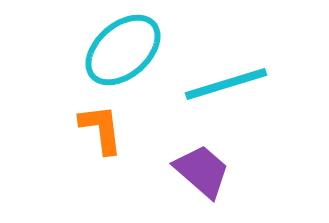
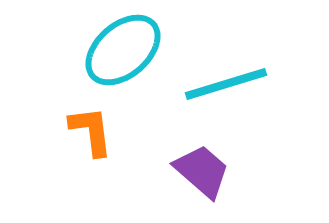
orange L-shape: moved 10 px left, 2 px down
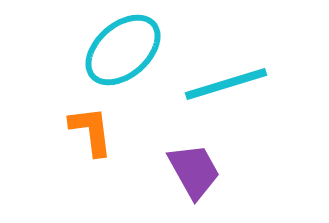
purple trapezoid: moved 8 px left; rotated 20 degrees clockwise
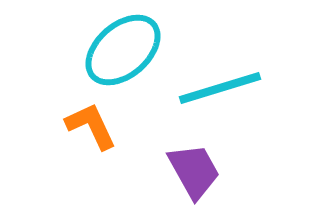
cyan line: moved 6 px left, 4 px down
orange L-shape: moved 5 px up; rotated 18 degrees counterclockwise
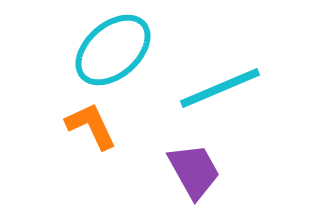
cyan ellipse: moved 10 px left
cyan line: rotated 6 degrees counterclockwise
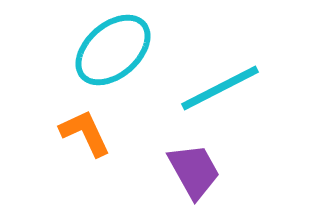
cyan line: rotated 4 degrees counterclockwise
orange L-shape: moved 6 px left, 7 px down
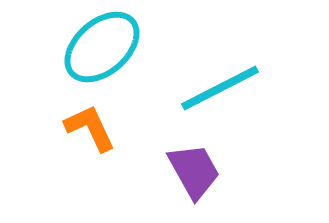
cyan ellipse: moved 11 px left, 3 px up
orange L-shape: moved 5 px right, 5 px up
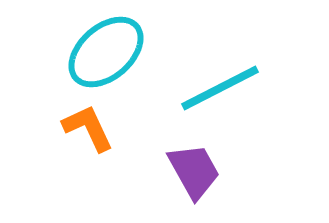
cyan ellipse: moved 4 px right, 5 px down
orange L-shape: moved 2 px left
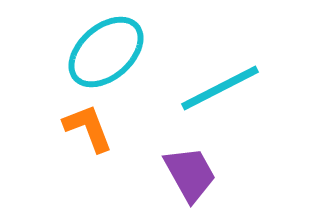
orange L-shape: rotated 4 degrees clockwise
purple trapezoid: moved 4 px left, 3 px down
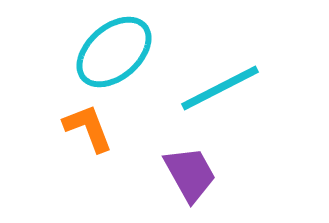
cyan ellipse: moved 8 px right
